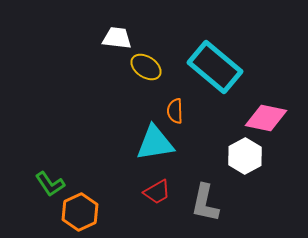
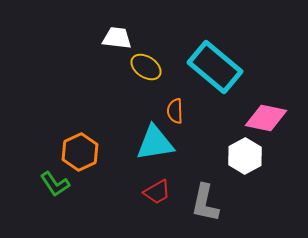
green L-shape: moved 5 px right
orange hexagon: moved 60 px up
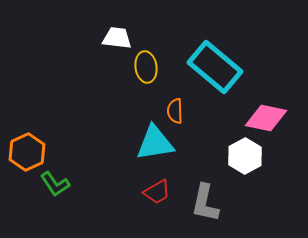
yellow ellipse: rotated 48 degrees clockwise
orange hexagon: moved 53 px left
